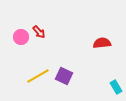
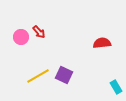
purple square: moved 1 px up
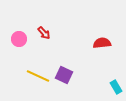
red arrow: moved 5 px right, 1 px down
pink circle: moved 2 px left, 2 px down
yellow line: rotated 55 degrees clockwise
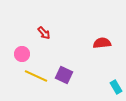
pink circle: moved 3 px right, 15 px down
yellow line: moved 2 px left
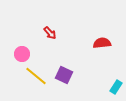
red arrow: moved 6 px right
yellow line: rotated 15 degrees clockwise
cyan rectangle: rotated 64 degrees clockwise
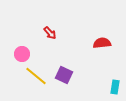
cyan rectangle: moved 1 px left; rotated 24 degrees counterclockwise
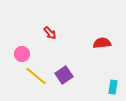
purple square: rotated 30 degrees clockwise
cyan rectangle: moved 2 px left
